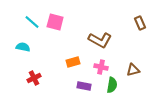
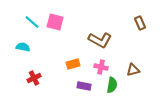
orange rectangle: moved 2 px down
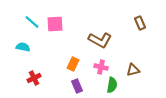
pink square: moved 2 px down; rotated 18 degrees counterclockwise
orange rectangle: rotated 48 degrees counterclockwise
purple rectangle: moved 7 px left; rotated 56 degrees clockwise
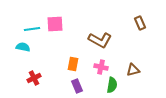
cyan line: moved 7 px down; rotated 49 degrees counterclockwise
orange rectangle: rotated 16 degrees counterclockwise
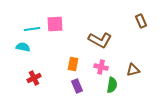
brown rectangle: moved 1 px right, 2 px up
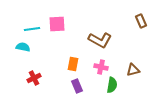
pink square: moved 2 px right
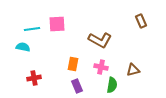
red cross: rotated 16 degrees clockwise
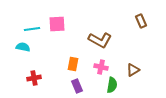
brown triangle: rotated 16 degrees counterclockwise
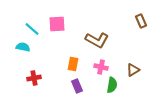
cyan line: rotated 49 degrees clockwise
brown L-shape: moved 3 px left
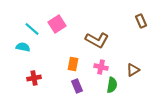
pink square: rotated 30 degrees counterclockwise
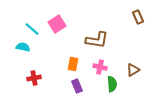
brown rectangle: moved 3 px left, 4 px up
brown L-shape: rotated 20 degrees counterclockwise
pink cross: moved 1 px left
green semicircle: moved 1 px up; rotated 14 degrees counterclockwise
